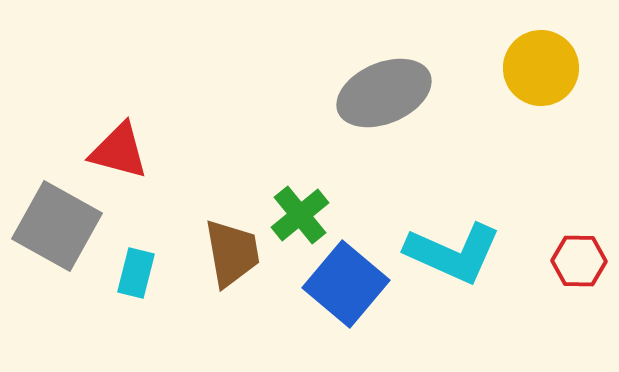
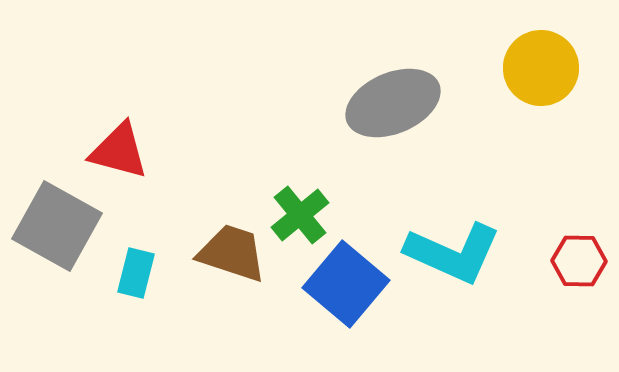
gray ellipse: moved 9 px right, 10 px down
brown trapezoid: rotated 62 degrees counterclockwise
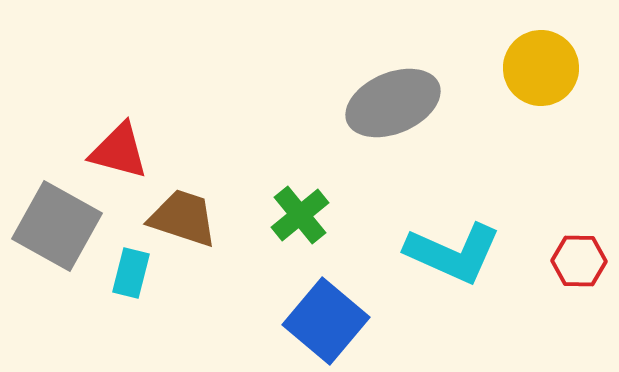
brown trapezoid: moved 49 px left, 35 px up
cyan rectangle: moved 5 px left
blue square: moved 20 px left, 37 px down
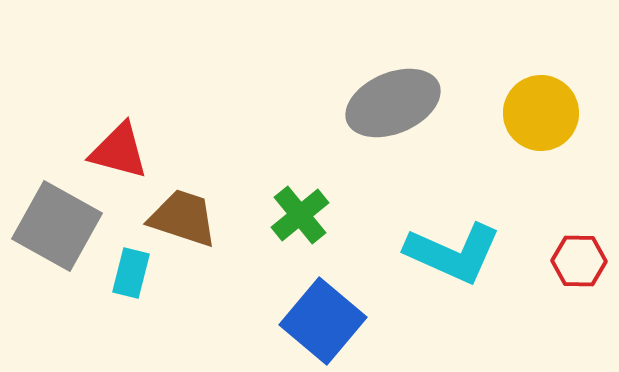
yellow circle: moved 45 px down
blue square: moved 3 px left
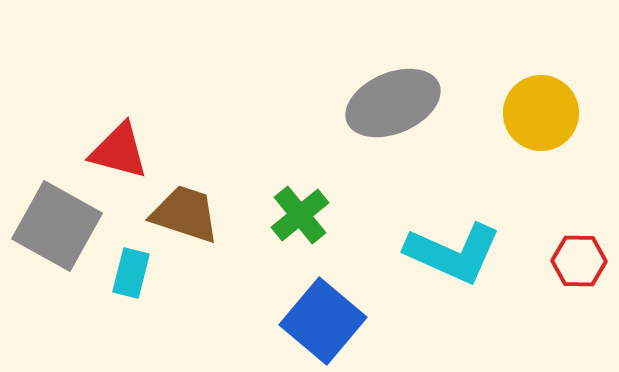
brown trapezoid: moved 2 px right, 4 px up
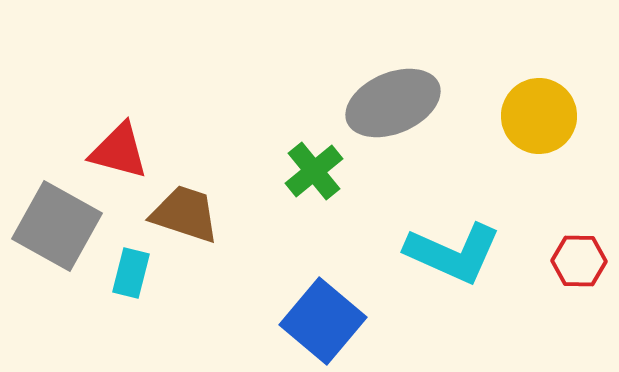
yellow circle: moved 2 px left, 3 px down
green cross: moved 14 px right, 44 px up
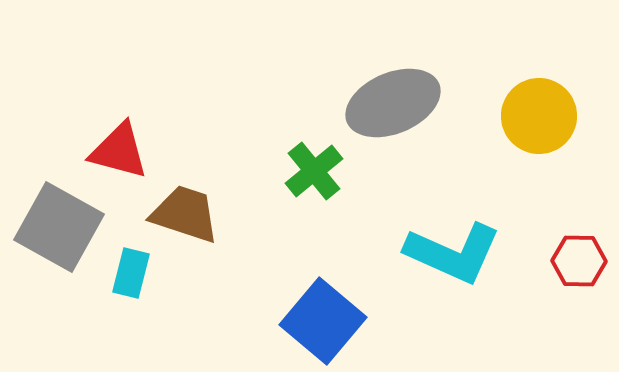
gray square: moved 2 px right, 1 px down
